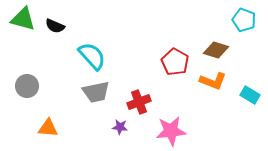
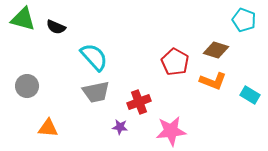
black semicircle: moved 1 px right, 1 px down
cyan semicircle: moved 2 px right, 1 px down
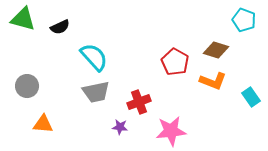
black semicircle: moved 4 px right; rotated 48 degrees counterclockwise
cyan rectangle: moved 1 px right, 2 px down; rotated 24 degrees clockwise
orange triangle: moved 5 px left, 4 px up
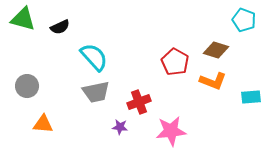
cyan rectangle: rotated 60 degrees counterclockwise
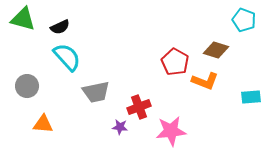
cyan semicircle: moved 27 px left
orange L-shape: moved 8 px left
red cross: moved 5 px down
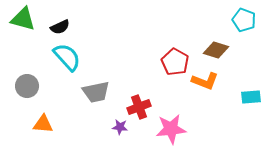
pink star: moved 2 px up
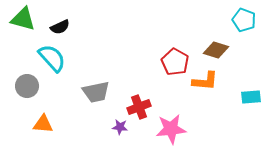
cyan semicircle: moved 15 px left, 1 px down
orange L-shape: rotated 16 degrees counterclockwise
